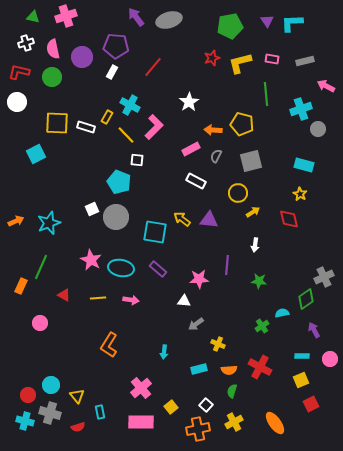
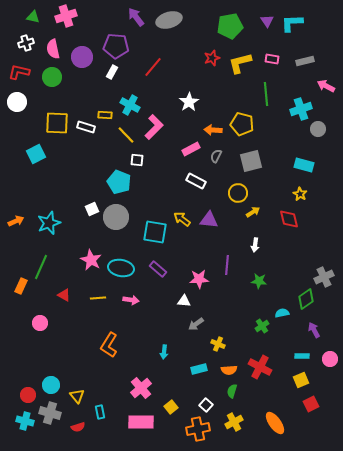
yellow rectangle at (107, 117): moved 2 px left, 2 px up; rotated 64 degrees clockwise
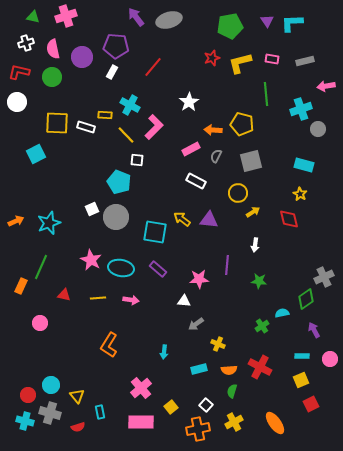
pink arrow at (326, 86): rotated 36 degrees counterclockwise
red triangle at (64, 295): rotated 16 degrees counterclockwise
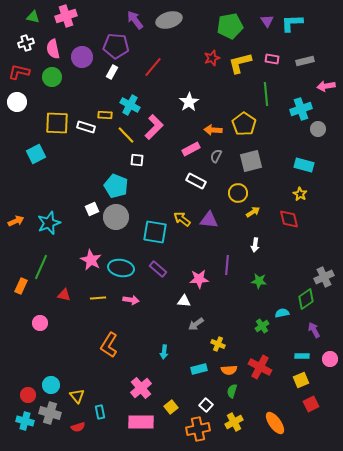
purple arrow at (136, 17): moved 1 px left, 3 px down
yellow pentagon at (242, 124): moved 2 px right; rotated 20 degrees clockwise
cyan pentagon at (119, 182): moved 3 px left, 4 px down
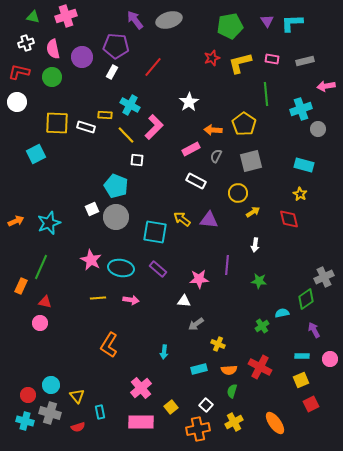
red triangle at (64, 295): moved 19 px left, 7 px down
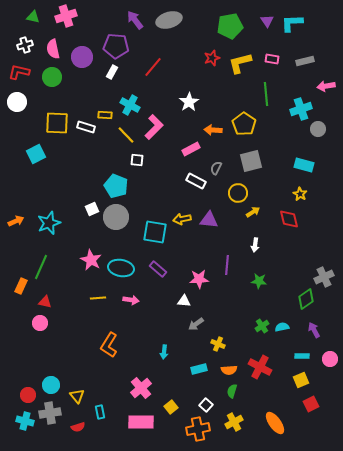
white cross at (26, 43): moved 1 px left, 2 px down
gray semicircle at (216, 156): moved 12 px down
yellow arrow at (182, 219): rotated 48 degrees counterclockwise
cyan semicircle at (282, 313): moved 14 px down
gray cross at (50, 413): rotated 25 degrees counterclockwise
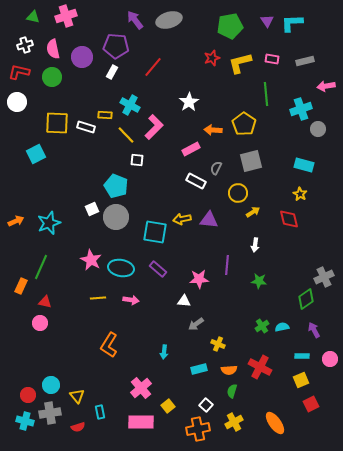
yellow square at (171, 407): moved 3 px left, 1 px up
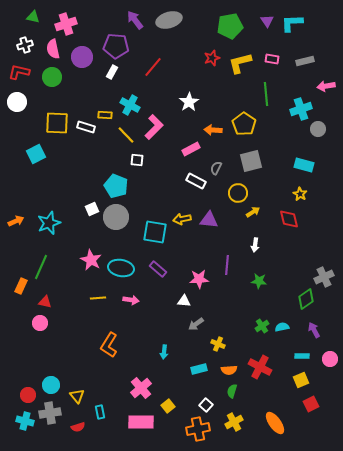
pink cross at (66, 16): moved 8 px down
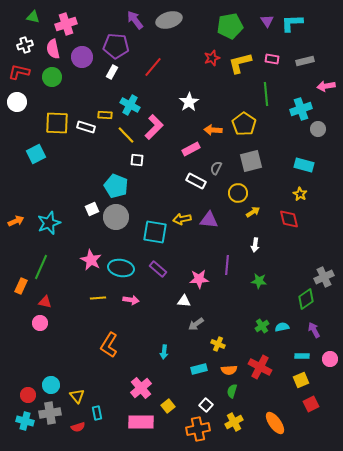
cyan rectangle at (100, 412): moved 3 px left, 1 px down
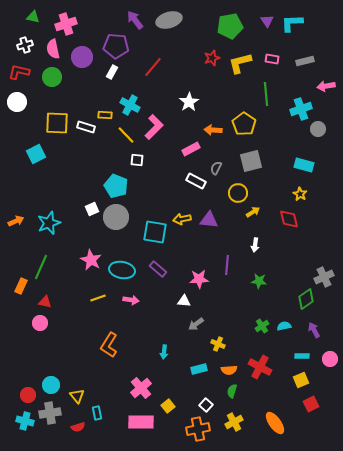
cyan ellipse at (121, 268): moved 1 px right, 2 px down
yellow line at (98, 298): rotated 14 degrees counterclockwise
cyan semicircle at (282, 327): moved 2 px right, 1 px up
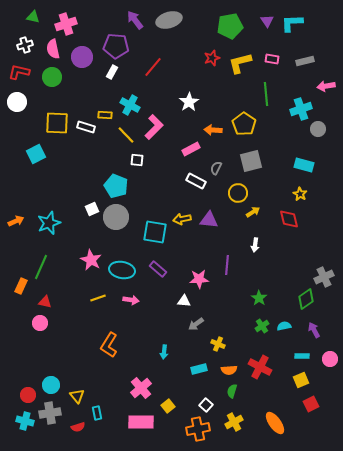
green star at (259, 281): moved 17 px down; rotated 28 degrees clockwise
